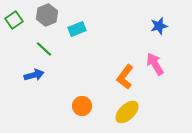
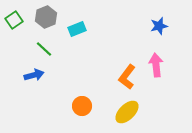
gray hexagon: moved 1 px left, 2 px down
pink arrow: moved 1 px right, 1 px down; rotated 25 degrees clockwise
orange L-shape: moved 2 px right
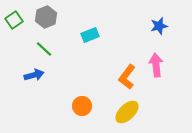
cyan rectangle: moved 13 px right, 6 px down
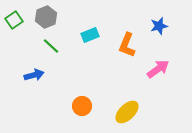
green line: moved 7 px right, 3 px up
pink arrow: moved 2 px right, 4 px down; rotated 60 degrees clockwise
orange L-shape: moved 32 px up; rotated 15 degrees counterclockwise
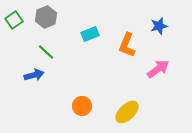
cyan rectangle: moved 1 px up
green line: moved 5 px left, 6 px down
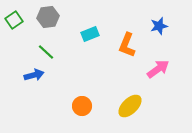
gray hexagon: moved 2 px right; rotated 15 degrees clockwise
yellow ellipse: moved 3 px right, 6 px up
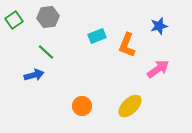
cyan rectangle: moved 7 px right, 2 px down
